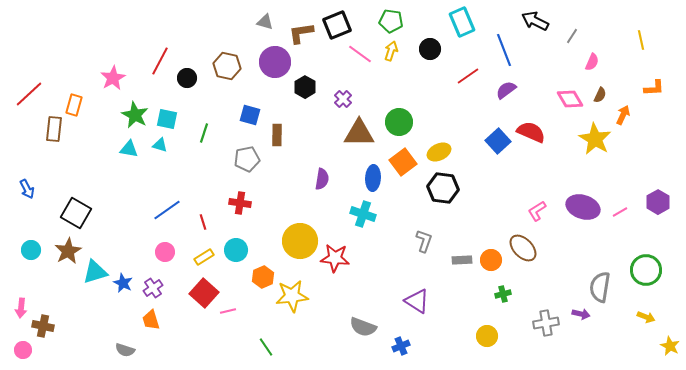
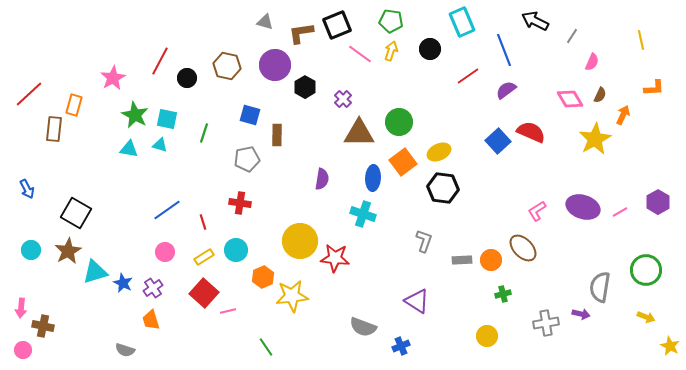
purple circle at (275, 62): moved 3 px down
yellow star at (595, 139): rotated 12 degrees clockwise
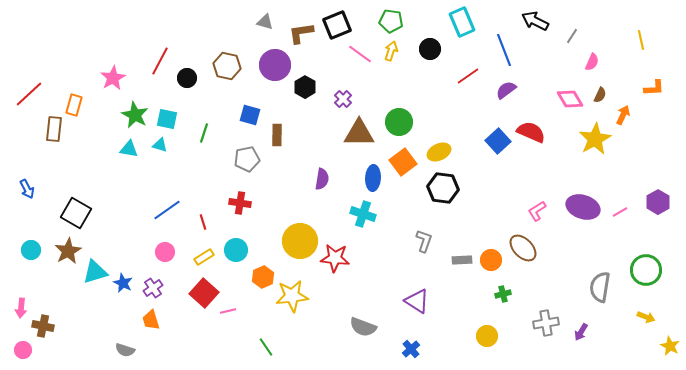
purple arrow at (581, 314): moved 18 px down; rotated 108 degrees clockwise
blue cross at (401, 346): moved 10 px right, 3 px down; rotated 18 degrees counterclockwise
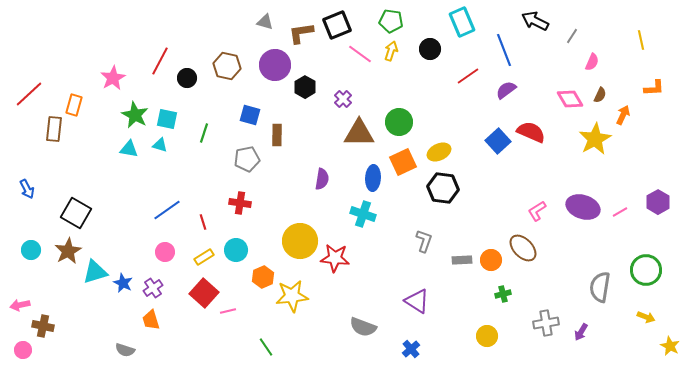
orange square at (403, 162): rotated 12 degrees clockwise
pink arrow at (21, 308): moved 1 px left, 3 px up; rotated 72 degrees clockwise
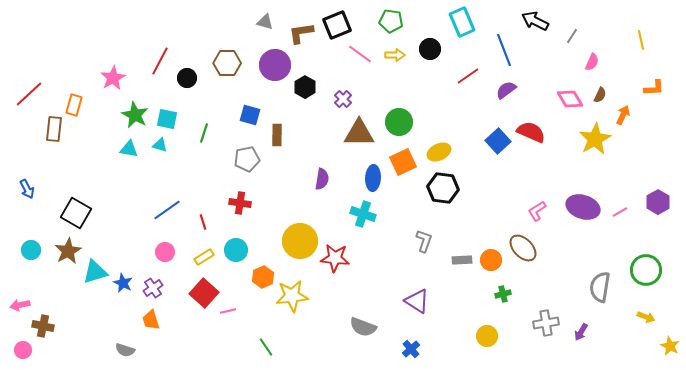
yellow arrow at (391, 51): moved 4 px right, 4 px down; rotated 72 degrees clockwise
brown hexagon at (227, 66): moved 3 px up; rotated 12 degrees counterclockwise
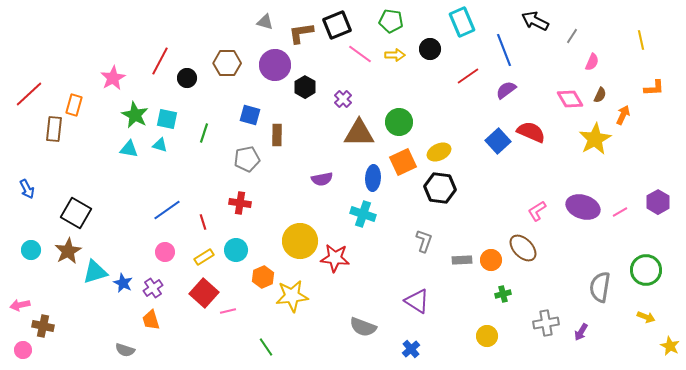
purple semicircle at (322, 179): rotated 70 degrees clockwise
black hexagon at (443, 188): moved 3 px left
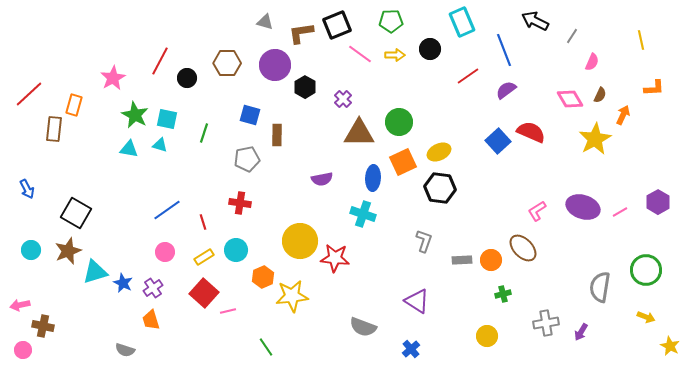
green pentagon at (391, 21): rotated 10 degrees counterclockwise
brown star at (68, 251): rotated 8 degrees clockwise
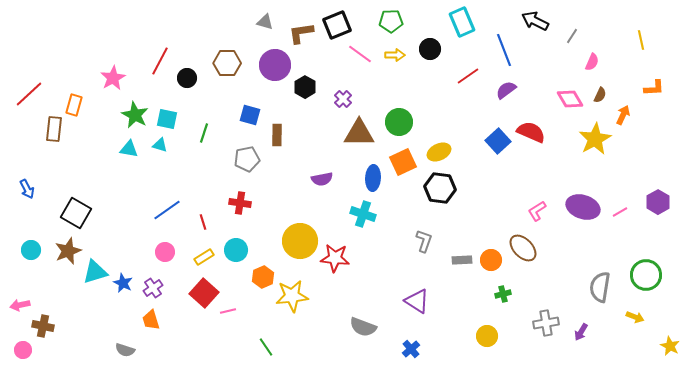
green circle at (646, 270): moved 5 px down
yellow arrow at (646, 317): moved 11 px left
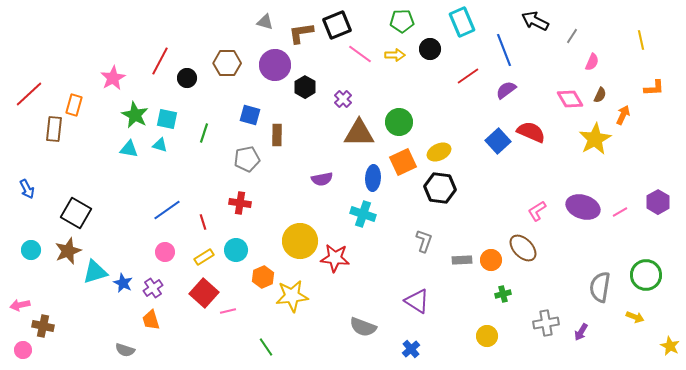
green pentagon at (391, 21): moved 11 px right
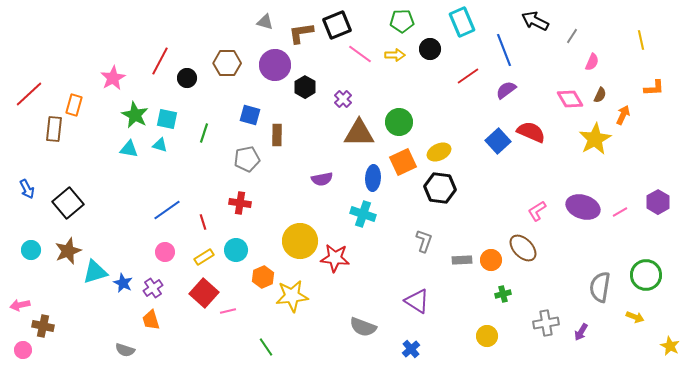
black square at (76, 213): moved 8 px left, 10 px up; rotated 20 degrees clockwise
